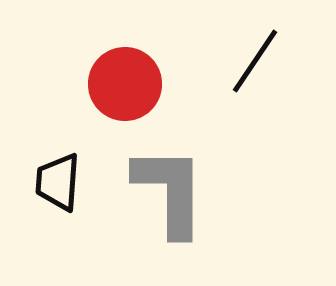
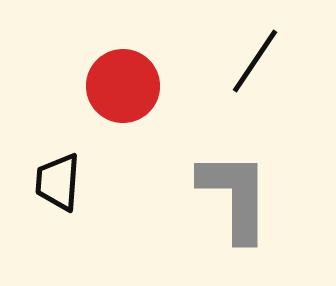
red circle: moved 2 px left, 2 px down
gray L-shape: moved 65 px right, 5 px down
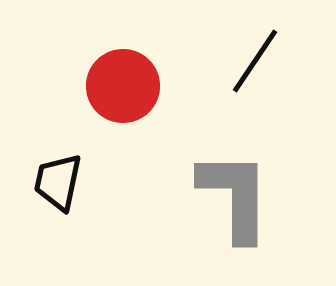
black trapezoid: rotated 8 degrees clockwise
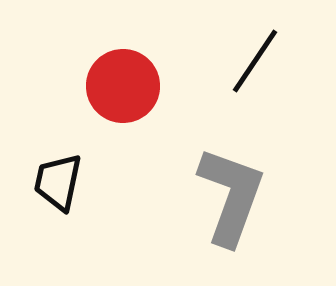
gray L-shape: moved 4 px left; rotated 20 degrees clockwise
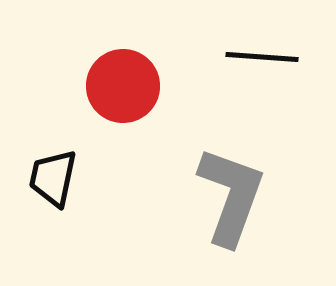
black line: moved 7 px right, 4 px up; rotated 60 degrees clockwise
black trapezoid: moved 5 px left, 4 px up
